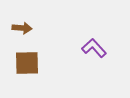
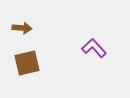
brown square: rotated 12 degrees counterclockwise
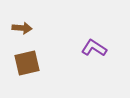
purple L-shape: rotated 15 degrees counterclockwise
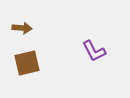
purple L-shape: moved 3 px down; rotated 150 degrees counterclockwise
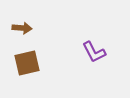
purple L-shape: moved 1 px down
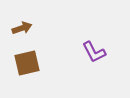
brown arrow: rotated 24 degrees counterclockwise
